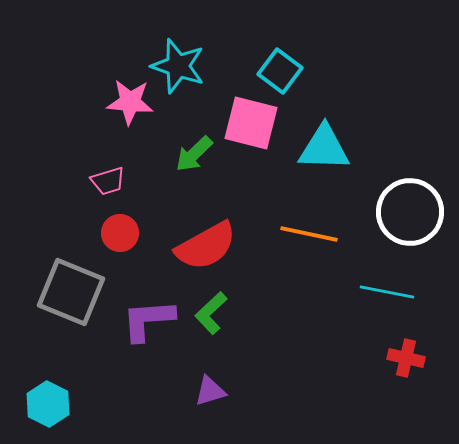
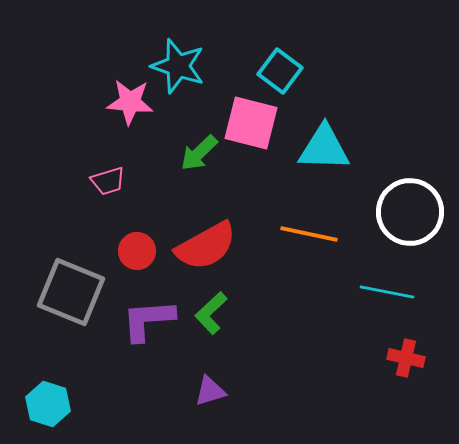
green arrow: moved 5 px right, 1 px up
red circle: moved 17 px right, 18 px down
cyan hexagon: rotated 9 degrees counterclockwise
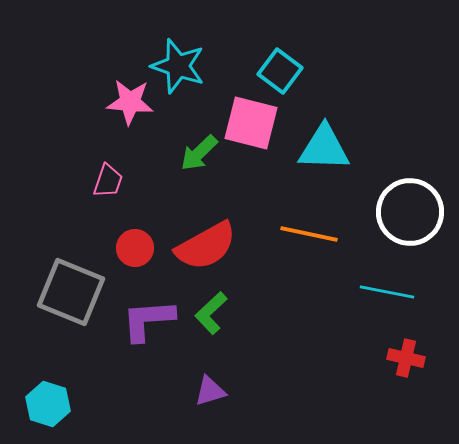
pink trapezoid: rotated 54 degrees counterclockwise
red circle: moved 2 px left, 3 px up
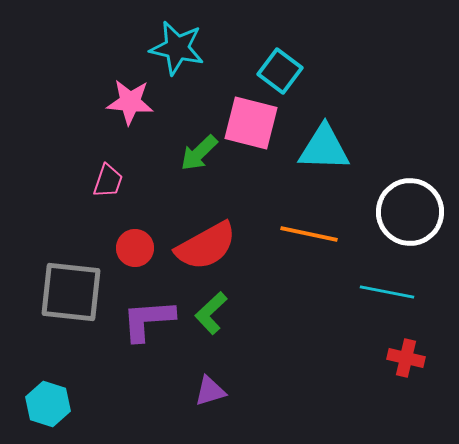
cyan star: moved 1 px left, 18 px up; rotated 6 degrees counterclockwise
gray square: rotated 16 degrees counterclockwise
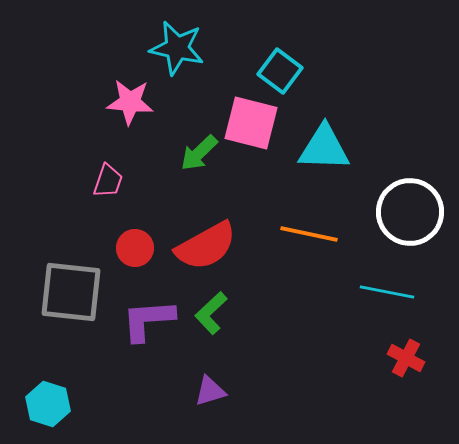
red cross: rotated 15 degrees clockwise
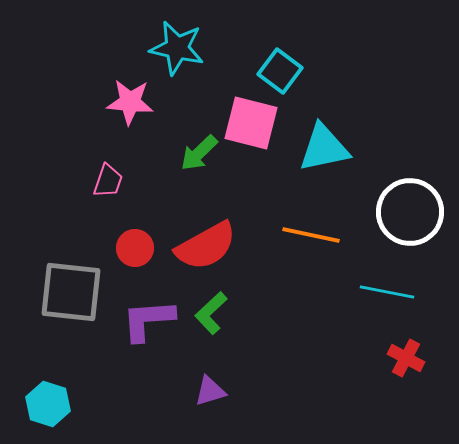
cyan triangle: rotated 14 degrees counterclockwise
orange line: moved 2 px right, 1 px down
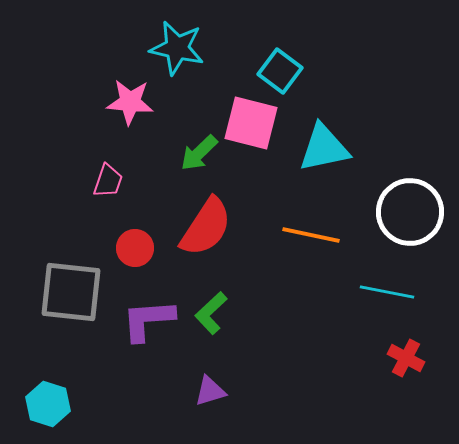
red semicircle: moved 19 px up; rotated 28 degrees counterclockwise
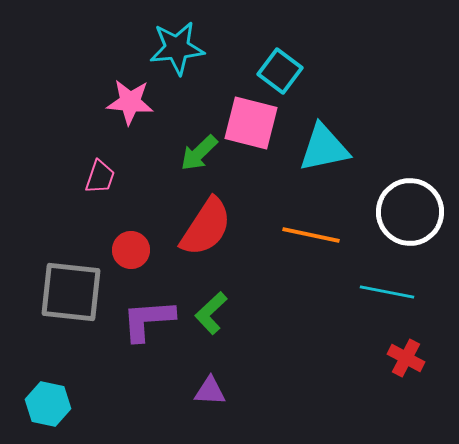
cyan star: rotated 18 degrees counterclockwise
pink trapezoid: moved 8 px left, 4 px up
red circle: moved 4 px left, 2 px down
purple triangle: rotated 20 degrees clockwise
cyan hexagon: rotated 6 degrees counterclockwise
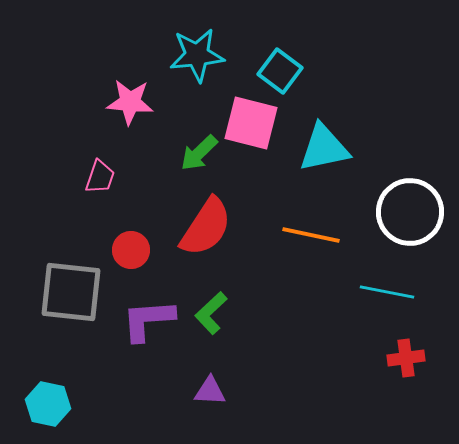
cyan star: moved 20 px right, 7 px down
red cross: rotated 36 degrees counterclockwise
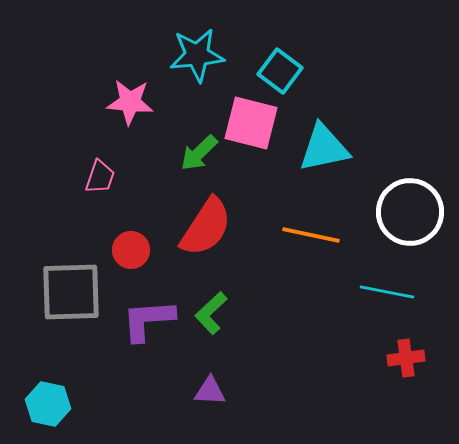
gray square: rotated 8 degrees counterclockwise
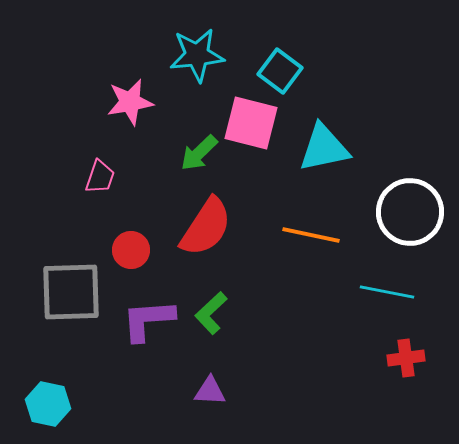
pink star: rotated 15 degrees counterclockwise
